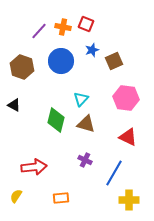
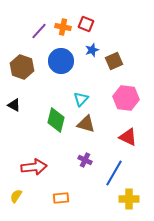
yellow cross: moved 1 px up
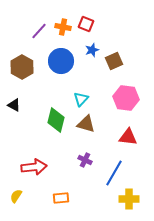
brown hexagon: rotated 10 degrees clockwise
red triangle: rotated 18 degrees counterclockwise
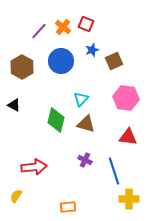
orange cross: rotated 28 degrees clockwise
blue line: moved 2 px up; rotated 48 degrees counterclockwise
orange rectangle: moved 7 px right, 9 px down
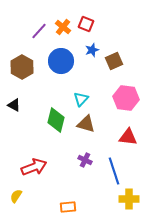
red arrow: rotated 15 degrees counterclockwise
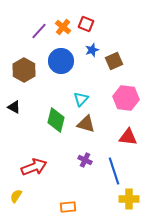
brown hexagon: moved 2 px right, 3 px down
black triangle: moved 2 px down
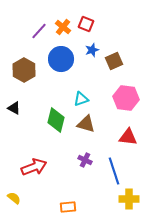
blue circle: moved 2 px up
cyan triangle: rotated 28 degrees clockwise
black triangle: moved 1 px down
yellow semicircle: moved 2 px left, 2 px down; rotated 96 degrees clockwise
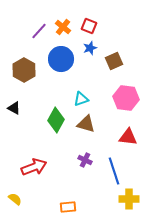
red square: moved 3 px right, 2 px down
blue star: moved 2 px left, 2 px up
green diamond: rotated 15 degrees clockwise
yellow semicircle: moved 1 px right, 1 px down
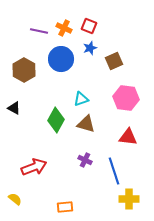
orange cross: moved 1 px right, 1 px down; rotated 14 degrees counterclockwise
purple line: rotated 60 degrees clockwise
orange rectangle: moved 3 px left
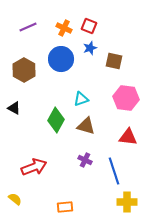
purple line: moved 11 px left, 4 px up; rotated 36 degrees counterclockwise
brown square: rotated 36 degrees clockwise
brown triangle: moved 2 px down
yellow cross: moved 2 px left, 3 px down
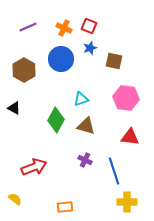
red triangle: moved 2 px right
